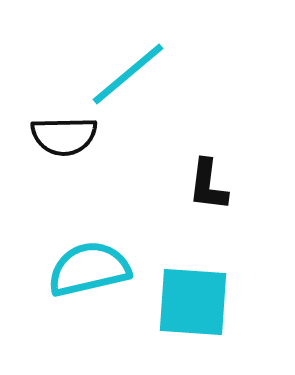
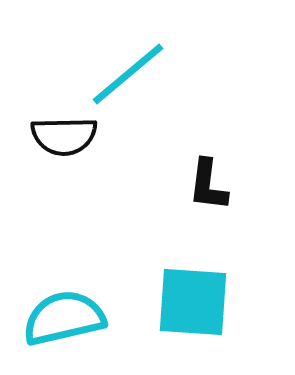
cyan semicircle: moved 25 px left, 49 px down
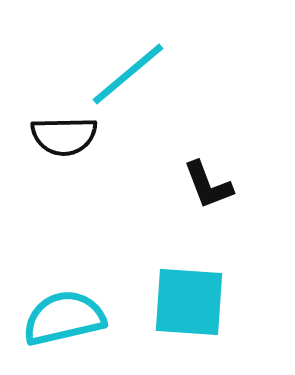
black L-shape: rotated 28 degrees counterclockwise
cyan square: moved 4 px left
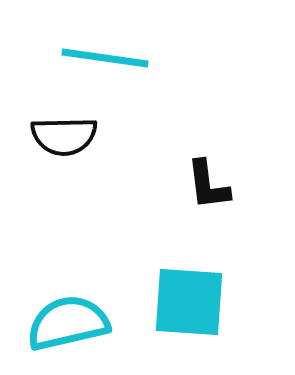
cyan line: moved 23 px left, 16 px up; rotated 48 degrees clockwise
black L-shape: rotated 14 degrees clockwise
cyan semicircle: moved 4 px right, 5 px down
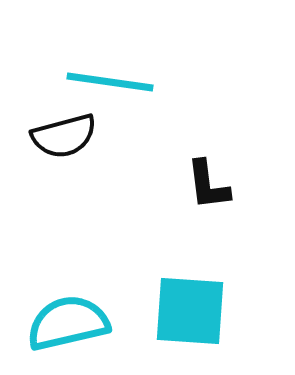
cyan line: moved 5 px right, 24 px down
black semicircle: rotated 14 degrees counterclockwise
cyan square: moved 1 px right, 9 px down
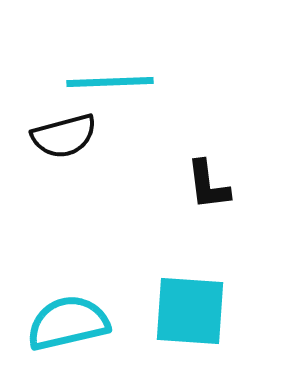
cyan line: rotated 10 degrees counterclockwise
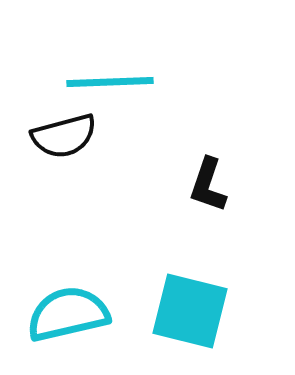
black L-shape: rotated 26 degrees clockwise
cyan square: rotated 10 degrees clockwise
cyan semicircle: moved 9 px up
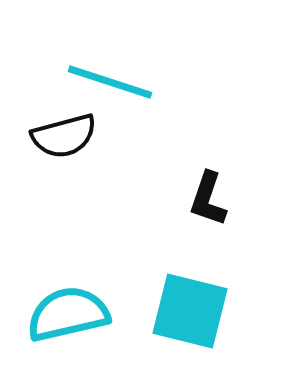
cyan line: rotated 20 degrees clockwise
black L-shape: moved 14 px down
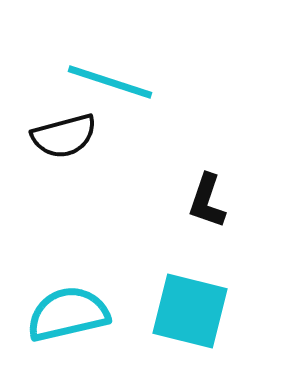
black L-shape: moved 1 px left, 2 px down
